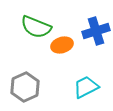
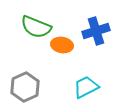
orange ellipse: rotated 25 degrees clockwise
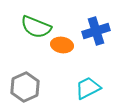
cyan trapezoid: moved 2 px right, 1 px down
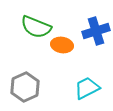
cyan trapezoid: moved 1 px left
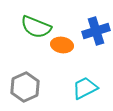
cyan trapezoid: moved 2 px left
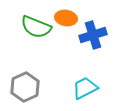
blue cross: moved 3 px left, 4 px down
orange ellipse: moved 4 px right, 27 px up
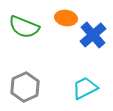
green semicircle: moved 12 px left
blue cross: rotated 24 degrees counterclockwise
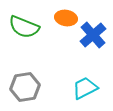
gray hexagon: rotated 16 degrees clockwise
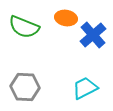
gray hexagon: rotated 12 degrees clockwise
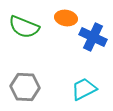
blue cross: moved 2 px down; rotated 24 degrees counterclockwise
cyan trapezoid: moved 1 px left, 1 px down
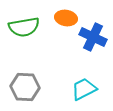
green semicircle: rotated 32 degrees counterclockwise
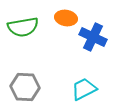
green semicircle: moved 1 px left
